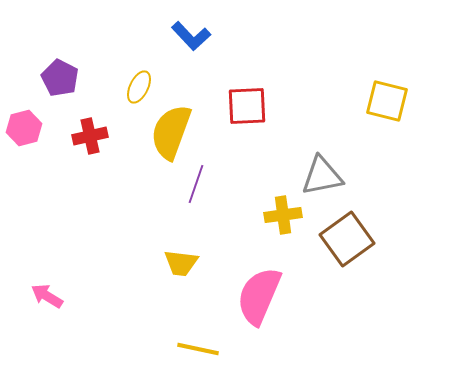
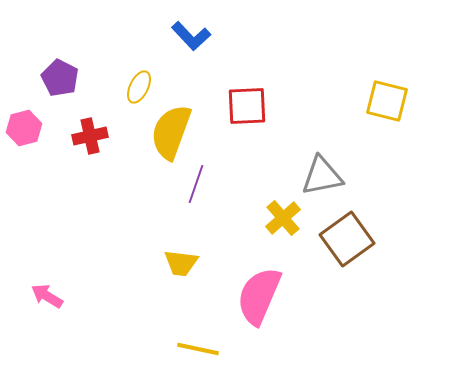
yellow cross: moved 3 px down; rotated 33 degrees counterclockwise
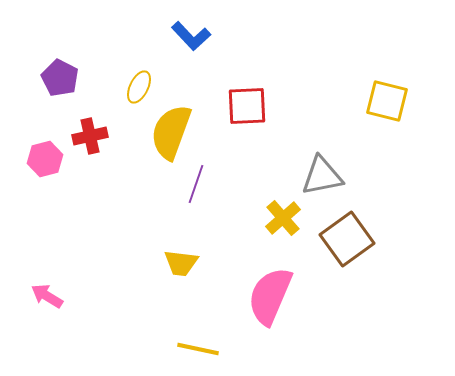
pink hexagon: moved 21 px right, 31 px down
pink semicircle: moved 11 px right
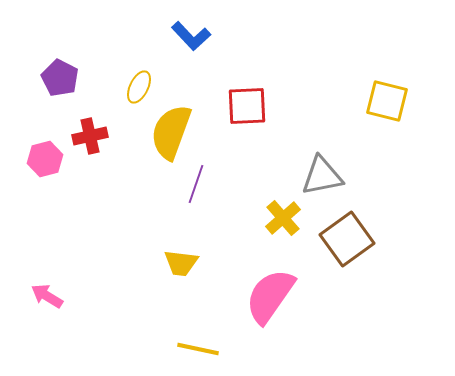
pink semicircle: rotated 12 degrees clockwise
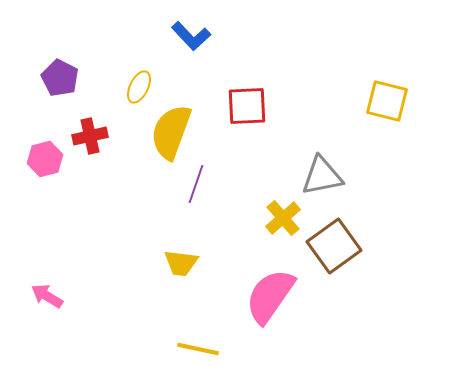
brown square: moved 13 px left, 7 px down
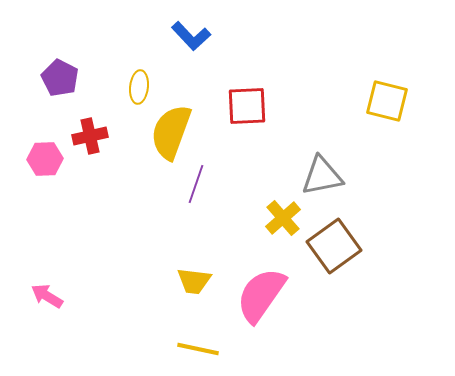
yellow ellipse: rotated 20 degrees counterclockwise
pink hexagon: rotated 12 degrees clockwise
yellow trapezoid: moved 13 px right, 18 px down
pink semicircle: moved 9 px left, 1 px up
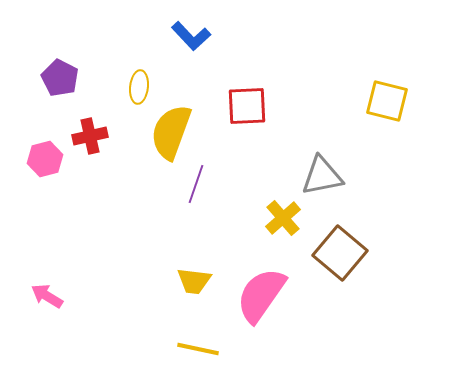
pink hexagon: rotated 12 degrees counterclockwise
brown square: moved 6 px right, 7 px down; rotated 14 degrees counterclockwise
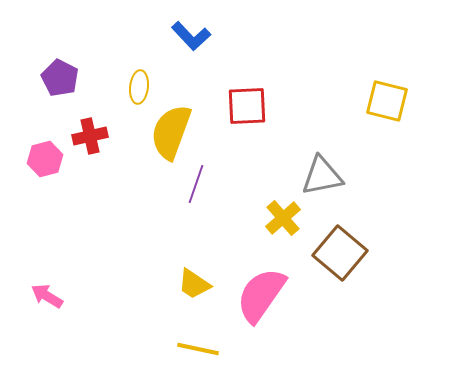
yellow trapezoid: moved 3 px down; rotated 27 degrees clockwise
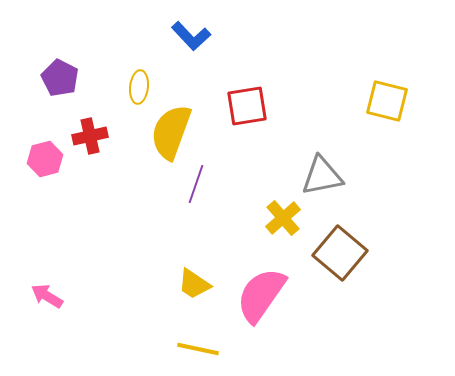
red square: rotated 6 degrees counterclockwise
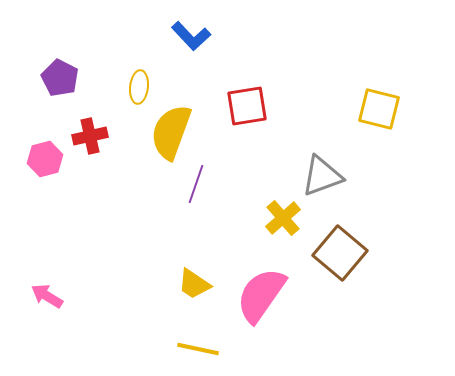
yellow square: moved 8 px left, 8 px down
gray triangle: rotated 9 degrees counterclockwise
